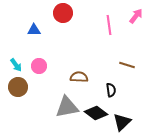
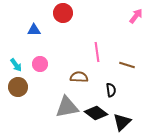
pink line: moved 12 px left, 27 px down
pink circle: moved 1 px right, 2 px up
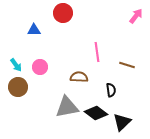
pink circle: moved 3 px down
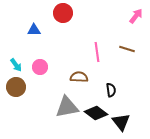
brown line: moved 16 px up
brown circle: moved 2 px left
black triangle: moved 1 px left; rotated 24 degrees counterclockwise
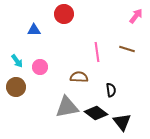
red circle: moved 1 px right, 1 px down
cyan arrow: moved 1 px right, 4 px up
black triangle: moved 1 px right
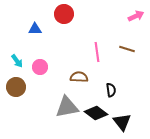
pink arrow: rotated 28 degrees clockwise
blue triangle: moved 1 px right, 1 px up
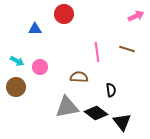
cyan arrow: rotated 24 degrees counterclockwise
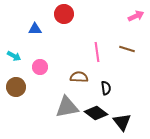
cyan arrow: moved 3 px left, 5 px up
black semicircle: moved 5 px left, 2 px up
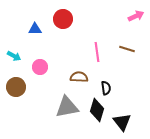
red circle: moved 1 px left, 5 px down
black diamond: moved 1 px right, 3 px up; rotated 70 degrees clockwise
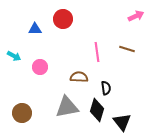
brown circle: moved 6 px right, 26 px down
